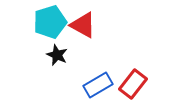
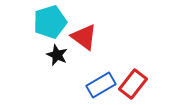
red triangle: moved 1 px right, 12 px down; rotated 8 degrees clockwise
blue rectangle: moved 3 px right
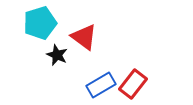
cyan pentagon: moved 10 px left, 1 px down
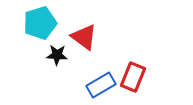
black star: rotated 20 degrees counterclockwise
red rectangle: moved 7 px up; rotated 16 degrees counterclockwise
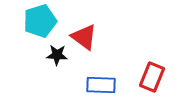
cyan pentagon: moved 2 px up
red rectangle: moved 19 px right
blue rectangle: rotated 32 degrees clockwise
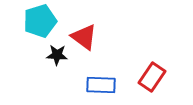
red rectangle: rotated 12 degrees clockwise
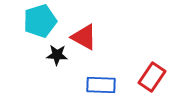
red triangle: rotated 8 degrees counterclockwise
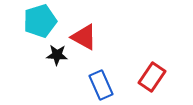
blue rectangle: rotated 64 degrees clockwise
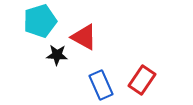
red rectangle: moved 10 px left, 3 px down
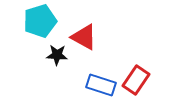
red rectangle: moved 6 px left
blue rectangle: rotated 48 degrees counterclockwise
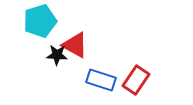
red triangle: moved 9 px left, 8 px down
blue rectangle: moved 5 px up
